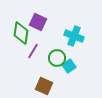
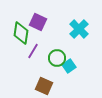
cyan cross: moved 5 px right, 7 px up; rotated 24 degrees clockwise
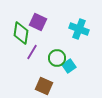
cyan cross: rotated 24 degrees counterclockwise
purple line: moved 1 px left, 1 px down
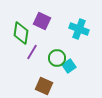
purple square: moved 4 px right, 1 px up
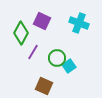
cyan cross: moved 6 px up
green diamond: rotated 20 degrees clockwise
purple line: moved 1 px right
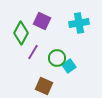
cyan cross: rotated 30 degrees counterclockwise
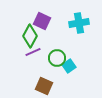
green diamond: moved 9 px right, 3 px down
purple line: rotated 35 degrees clockwise
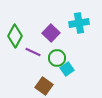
purple square: moved 9 px right, 12 px down; rotated 18 degrees clockwise
green diamond: moved 15 px left
purple line: rotated 49 degrees clockwise
cyan square: moved 2 px left, 3 px down
brown square: rotated 12 degrees clockwise
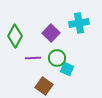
purple line: moved 6 px down; rotated 28 degrees counterclockwise
cyan square: rotated 32 degrees counterclockwise
